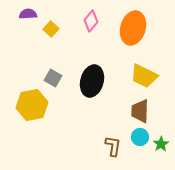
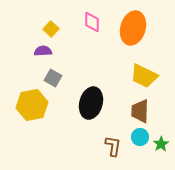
purple semicircle: moved 15 px right, 37 px down
pink diamond: moved 1 px right, 1 px down; rotated 40 degrees counterclockwise
black ellipse: moved 1 px left, 22 px down
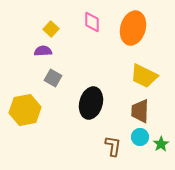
yellow hexagon: moved 7 px left, 5 px down
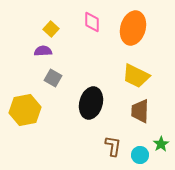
yellow trapezoid: moved 8 px left
cyan circle: moved 18 px down
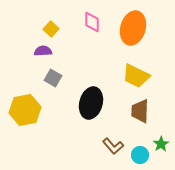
brown L-shape: rotated 130 degrees clockwise
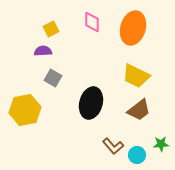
yellow square: rotated 21 degrees clockwise
brown trapezoid: moved 1 px left, 1 px up; rotated 130 degrees counterclockwise
green star: rotated 28 degrees clockwise
cyan circle: moved 3 px left
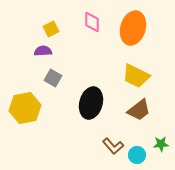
yellow hexagon: moved 2 px up
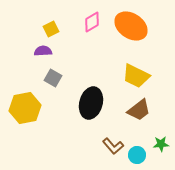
pink diamond: rotated 60 degrees clockwise
orange ellipse: moved 2 px left, 2 px up; rotated 72 degrees counterclockwise
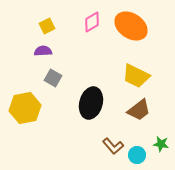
yellow square: moved 4 px left, 3 px up
green star: rotated 14 degrees clockwise
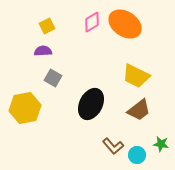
orange ellipse: moved 6 px left, 2 px up
black ellipse: moved 1 px down; rotated 12 degrees clockwise
